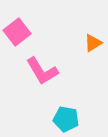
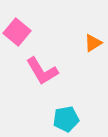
pink square: rotated 12 degrees counterclockwise
cyan pentagon: rotated 20 degrees counterclockwise
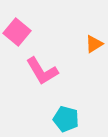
orange triangle: moved 1 px right, 1 px down
cyan pentagon: rotated 25 degrees clockwise
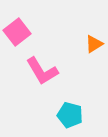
pink square: rotated 12 degrees clockwise
cyan pentagon: moved 4 px right, 4 px up
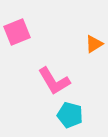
pink square: rotated 16 degrees clockwise
pink L-shape: moved 12 px right, 10 px down
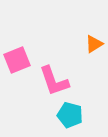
pink square: moved 28 px down
pink L-shape: rotated 12 degrees clockwise
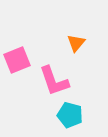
orange triangle: moved 18 px left, 1 px up; rotated 18 degrees counterclockwise
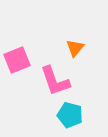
orange triangle: moved 1 px left, 5 px down
pink L-shape: moved 1 px right
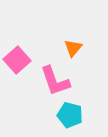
orange triangle: moved 2 px left
pink square: rotated 20 degrees counterclockwise
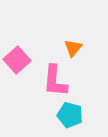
pink L-shape: rotated 24 degrees clockwise
